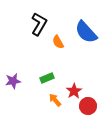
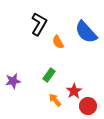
green rectangle: moved 2 px right, 3 px up; rotated 32 degrees counterclockwise
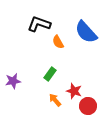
black L-shape: rotated 100 degrees counterclockwise
green rectangle: moved 1 px right, 1 px up
red star: rotated 21 degrees counterclockwise
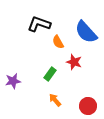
red star: moved 29 px up
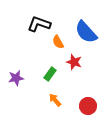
purple star: moved 3 px right, 3 px up
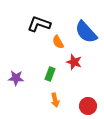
green rectangle: rotated 16 degrees counterclockwise
purple star: rotated 14 degrees clockwise
orange arrow: rotated 152 degrees counterclockwise
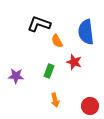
blue semicircle: rotated 35 degrees clockwise
orange semicircle: moved 1 px left, 1 px up
green rectangle: moved 1 px left, 3 px up
purple star: moved 2 px up
red circle: moved 2 px right
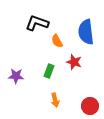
black L-shape: moved 2 px left, 1 px up
